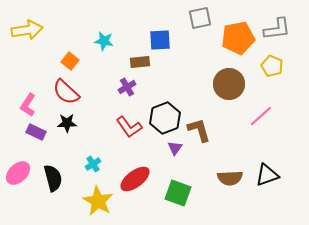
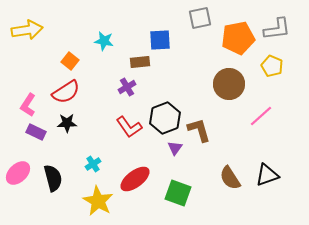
red semicircle: rotated 76 degrees counterclockwise
brown semicircle: rotated 60 degrees clockwise
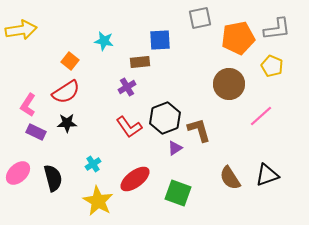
yellow arrow: moved 6 px left
purple triangle: rotated 21 degrees clockwise
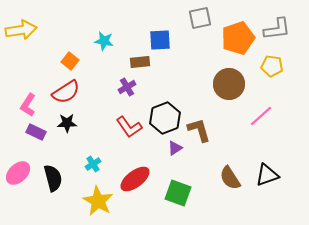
orange pentagon: rotated 8 degrees counterclockwise
yellow pentagon: rotated 15 degrees counterclockwise
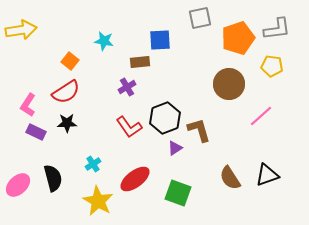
pink ellipse: moved 12 px down
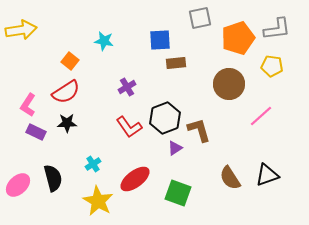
brown rectangle: moved 36 px right, 1 px down
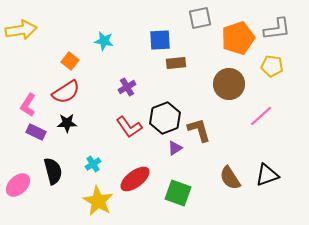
black semicircle: moved 7 px up
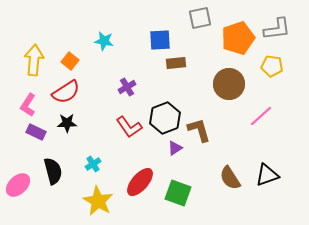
yellow arrow: moved 13 px right, 30 px down; rotated 76 degrees counterclockwise
red ellipse: moved 5 px right, 3 px down; rotated 12 degrees counterclockwise
